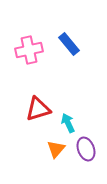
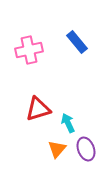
blue rectangle: moved 8 px right, 2 px up
orange triangle: moved 1 px right
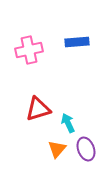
blue rectangle: rotated 55 degrees counterclockwise
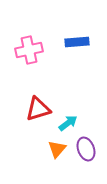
cyan arrow: rotated 78 degrees clockwise
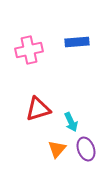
cyan arrow: moved 3 px right, 1 px up; rotated 102 degrees clockwise
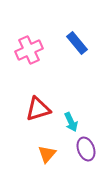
blue rectangle: moved 1 px down; rotated 55 degrees clockwise
pink cross: rotated 12 degrees counterclockwise
orange triangle: moved 10 px left, 5 px down
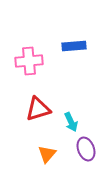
blue rectangle: moved 3 px left, 3 px down; rotated 55 degrees counterclockwise
pink cross: moved 11 px down; rotated 20 degrees clockwise
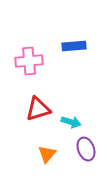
cyan arrow: rotated 48 degrees counterclockwise
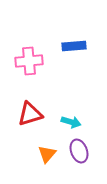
red triangle: moved 8 px left, 5 px down
purple ellipse: moved 7 px left, 2 px down
